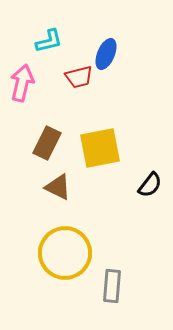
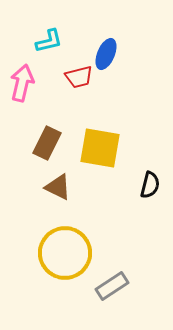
yellow square: rotated 21 degrees clockwise
black semicircle: rotated 24 degrees counterclockwise
gray rectangle: rotated 52 degrees clockwise
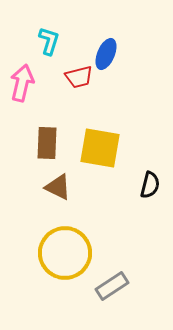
cyan L-shape: rotated 60 degrees counterclockwise
brown rectangle: rotated 24 degrees counterclockwise
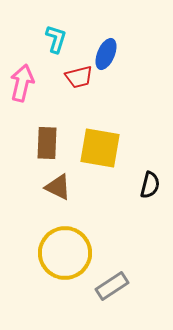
cyan L-shape: moved 7 px right, 2 px up
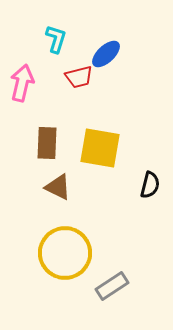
blue ellipse: rotated 24 degrees clockwise
